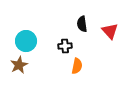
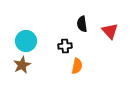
brown star: moved 3 px right
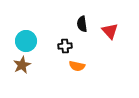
orange semicircle: rotated 91 degrees clockwise
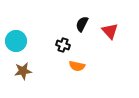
black semicircle: rotated 35 degrees clockwise
cyan circle: moved 10 px left
black cross: moved 2 px left, 1 px up; rotated 24 degrees clockwise
brown star: moved 1 px right, 6 px down; rotated 18 degrees clockwise
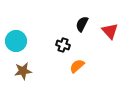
orange semicircle: rotated 126 degrees clockwise
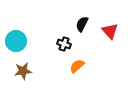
black cross: moved 1 px right, 1 px up
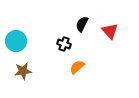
orange semicircle: moved 1 px down
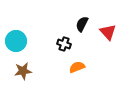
red triangle: moved 2 px left, 1 px down
orange semicircle: rotated 21 degrees clockwise
